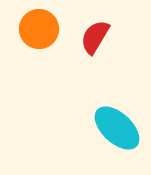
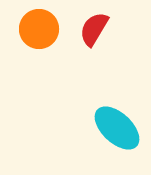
red semicircle: moved 1 px left, 8 px up
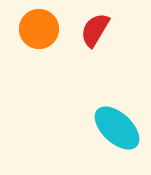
red semicircle: moved 1 px right, 1 px down
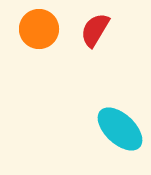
cyan ellipse: moved 3 px right, 1 px down
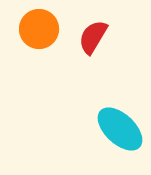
red semicircle: moved 2 px left, 7 px down
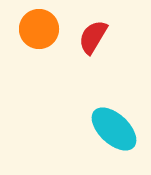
cyan ellipse: moved 6 px left
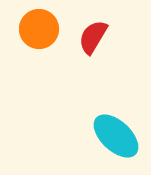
cyan ellipse: moved 2 px right, 7 px down
